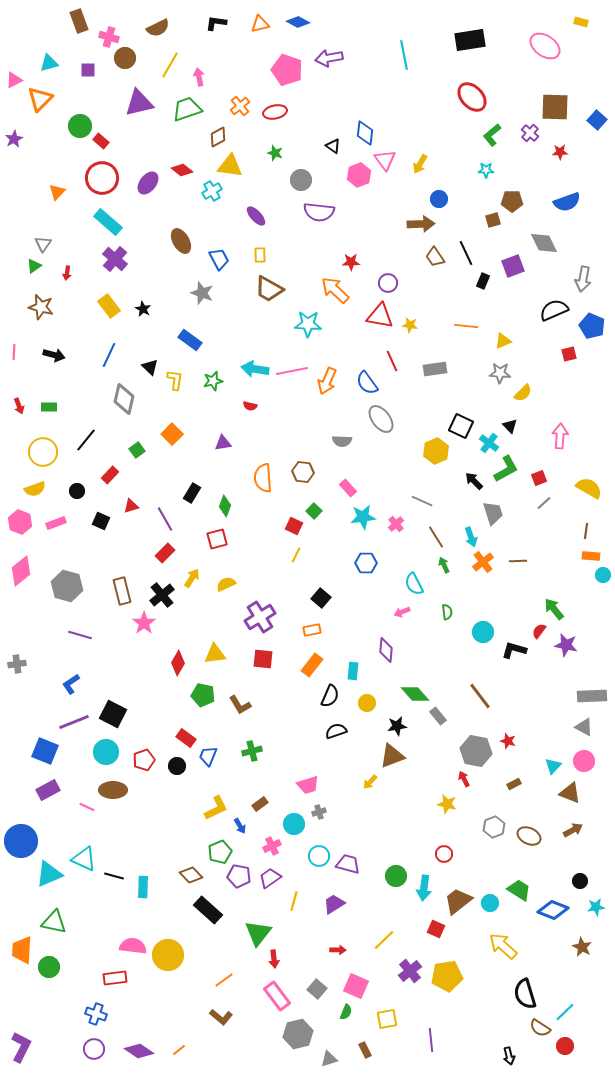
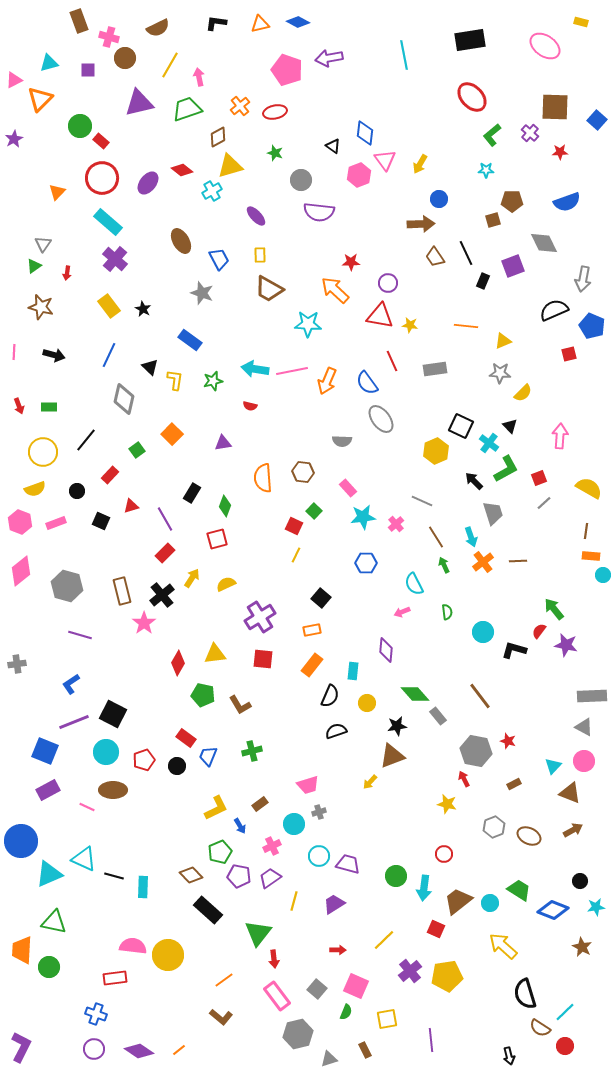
yellow triangle at (230, 166): rotated 24 degrees counterclockwise
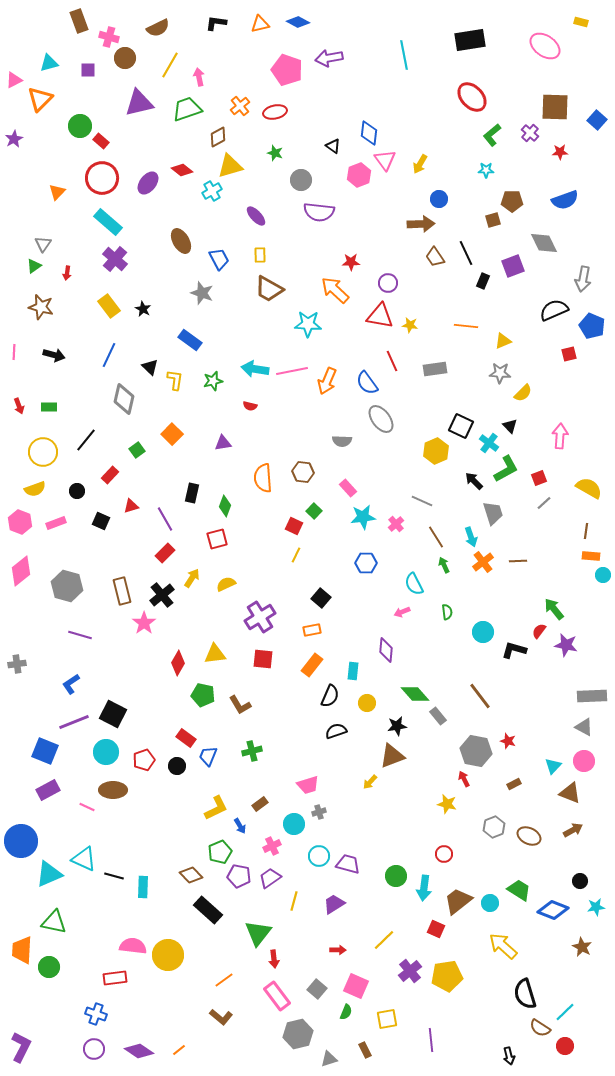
blue diamond at (365, 133): moved 4 px right
blue semicircle at (567, 202): moved 2 px left, 2 px up
black rectangle at (192, 493): rotated 18 degrees counterclockwise
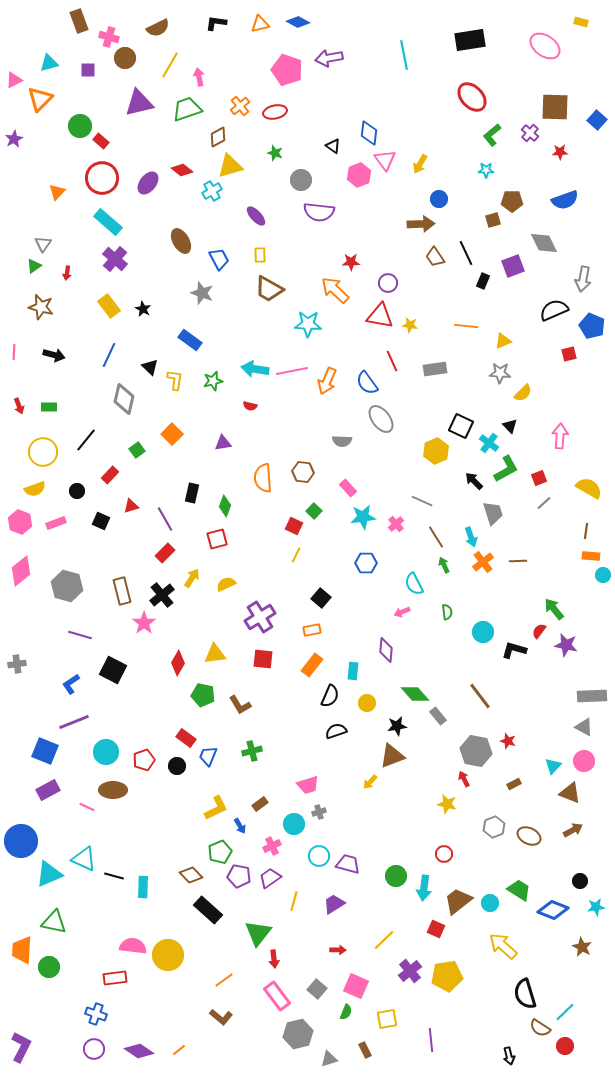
black square at (113, 714): moved 44 px up
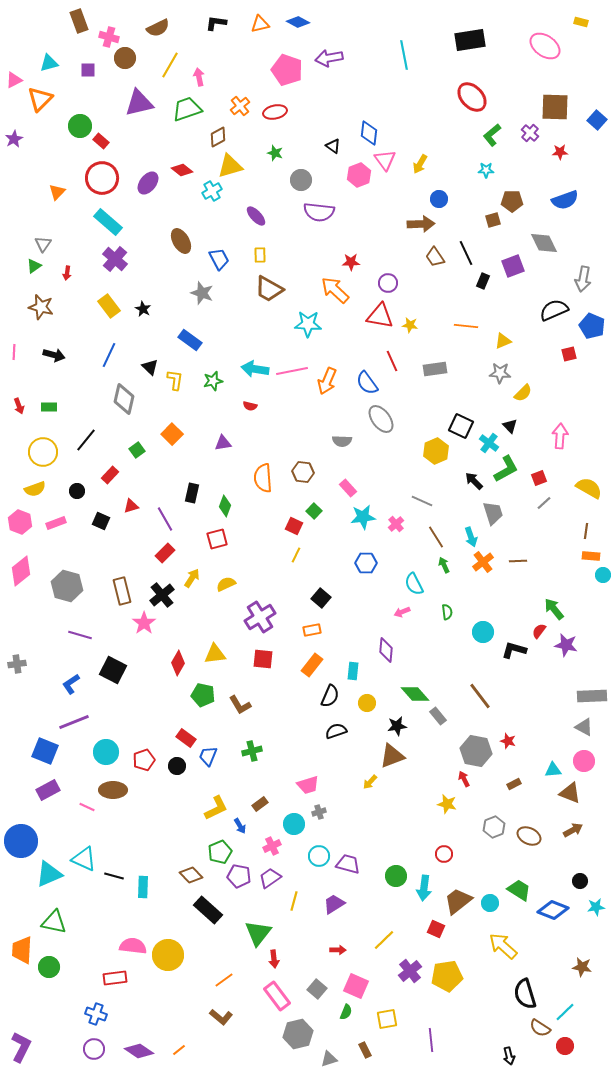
cyan triangle at (553, 766): moved 4 px down; rotated 42 degrees clockwise
brown star at (582, 947): moved 20 px down; rotated 18 degrees counterclockwise
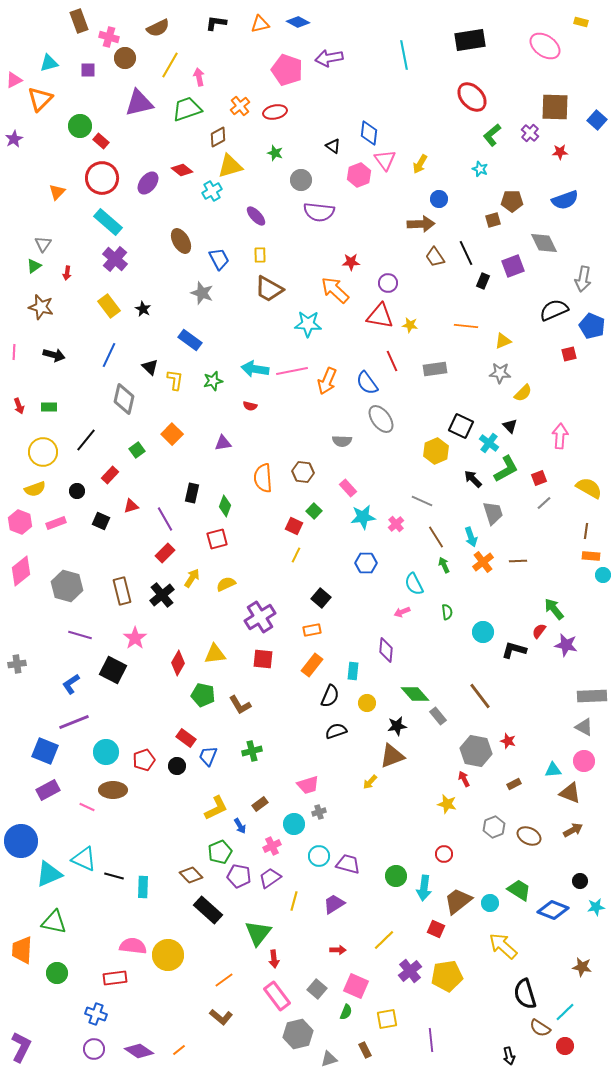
cyan star at (486, 170): moved 6 px left, 1 px up; rotated 21 degrees clockwise
black arrow at (474, 481): moved 1 px left, 2 px up
pink star at (144, 623): moved 9 px left, 15 px down
green circle at (49, 967): moved 8 px right, 6 px down
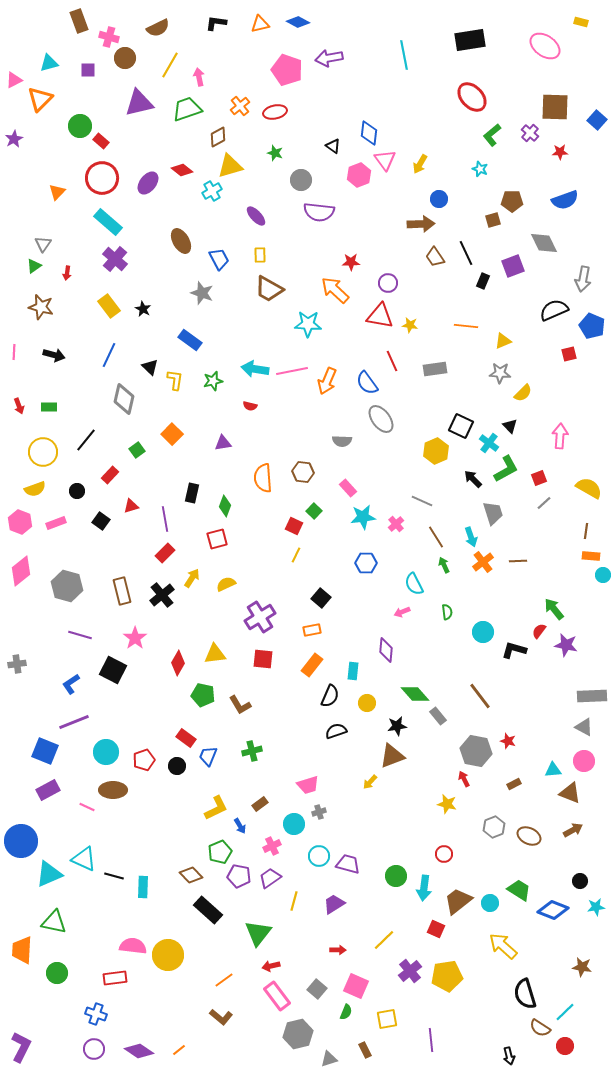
purple line at (165, 519): rotated 20 degrees clockwise
black square at (101, 521): rotated 12 degrees clockwise
red arrow at (274, 959): moved 3 px left, 7 px down; rotated 84 degrees clockwise
